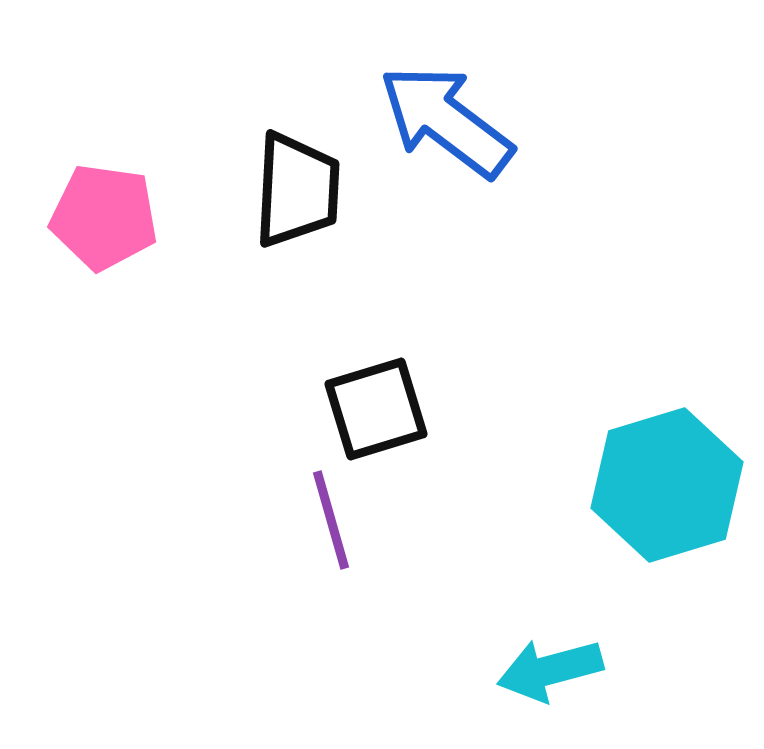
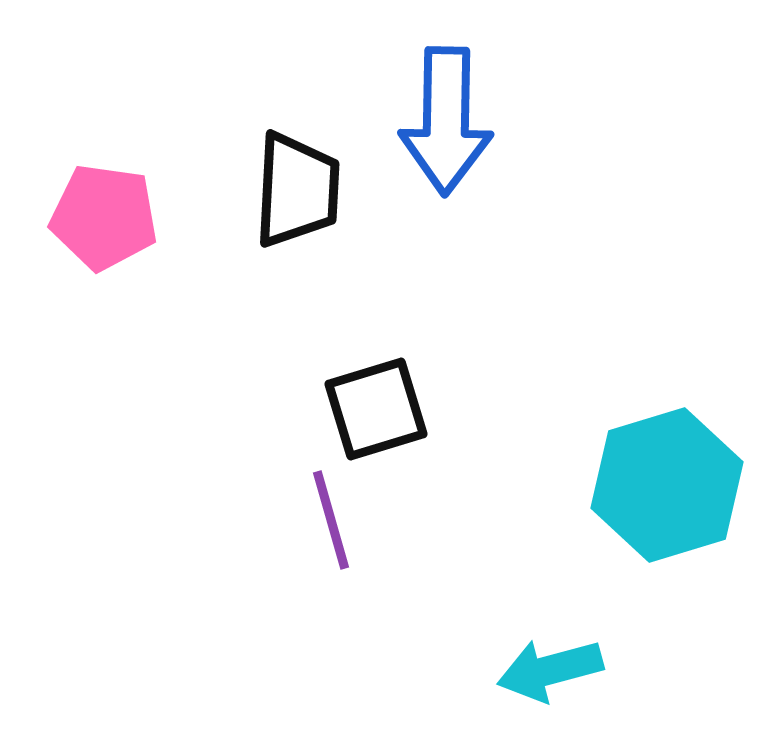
blue arrow: rotated 126 degrees counterclockwise
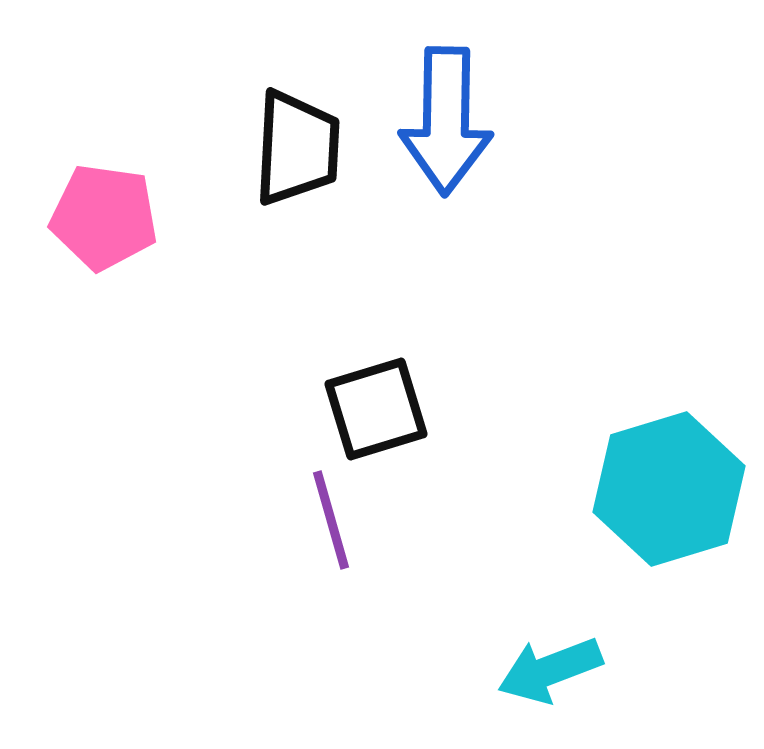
black trapezoid: moved 42 px up
cyan hexagon: moved 2 px right, 4 px down
cyan arrow: rotated 6 degrees counterclockwise
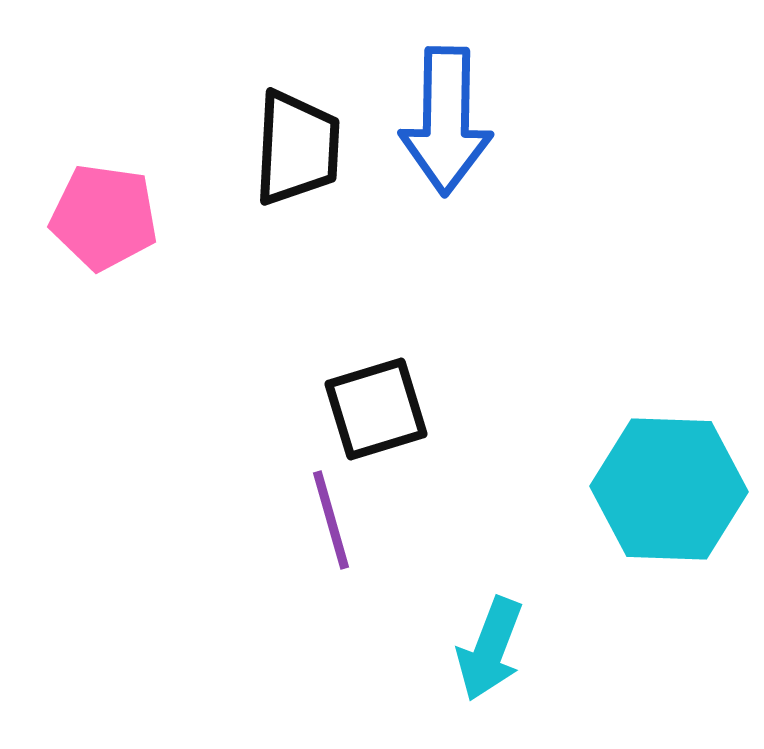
cyan hexagon: rotated 19 degrees clockwise
cyan arrow: moved 60 px left, 21 px up; rotated 48 degrees counterclockwise
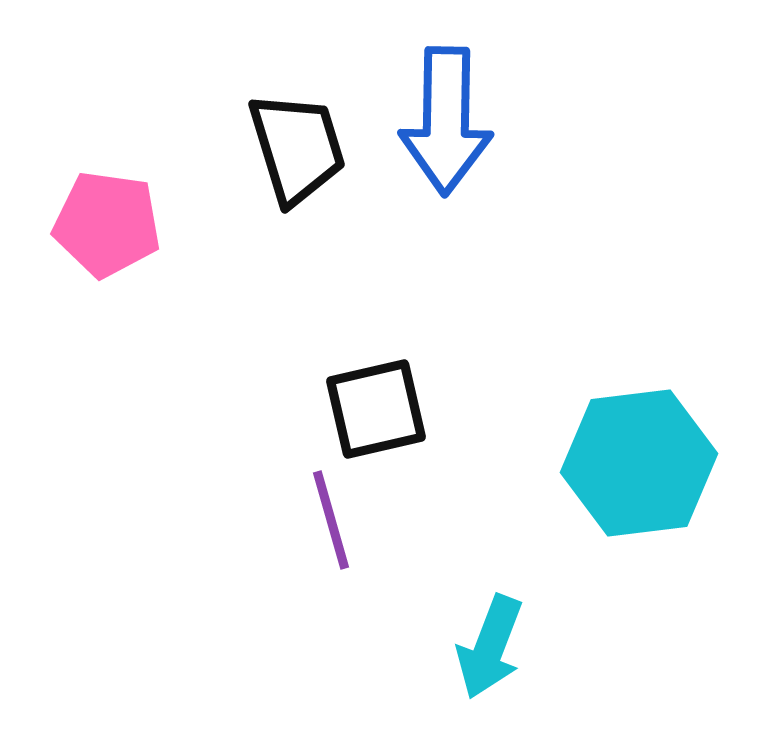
black trapezoid: rotated 20 degrees counterclockwise
pink pentagon: moved 3 px right, 7 px down
black square: rotated 4 degrees clockwise
cyan hexagon: moved 30 px left, 26 px up; rotated 9 degrees counterclockwise
cyan arrow: moved 2 px up
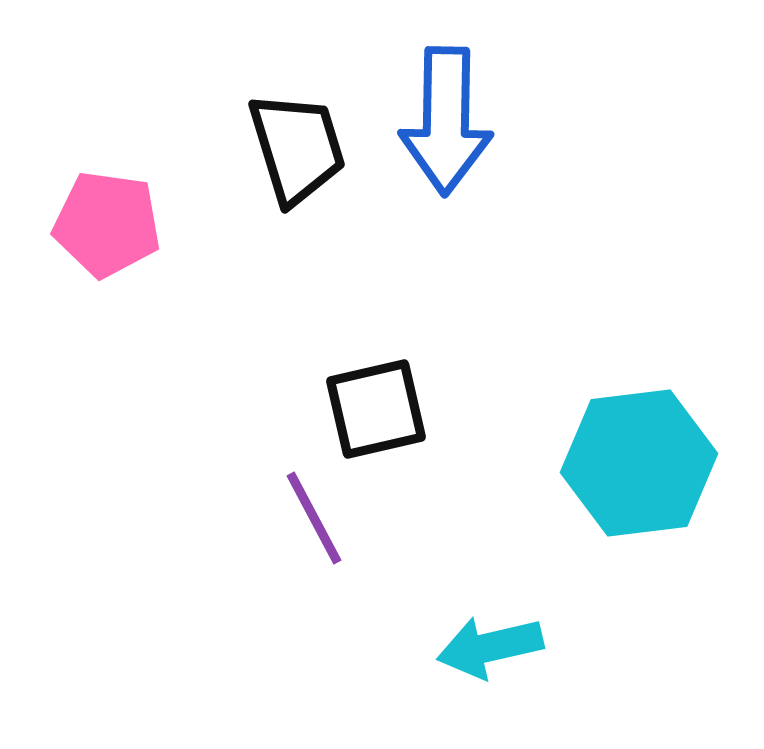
purple line: moved 17 px left, 2 px up; rotated 12 degrees counterclockwise
cyan arrow: rotated 56 degrees clockwise
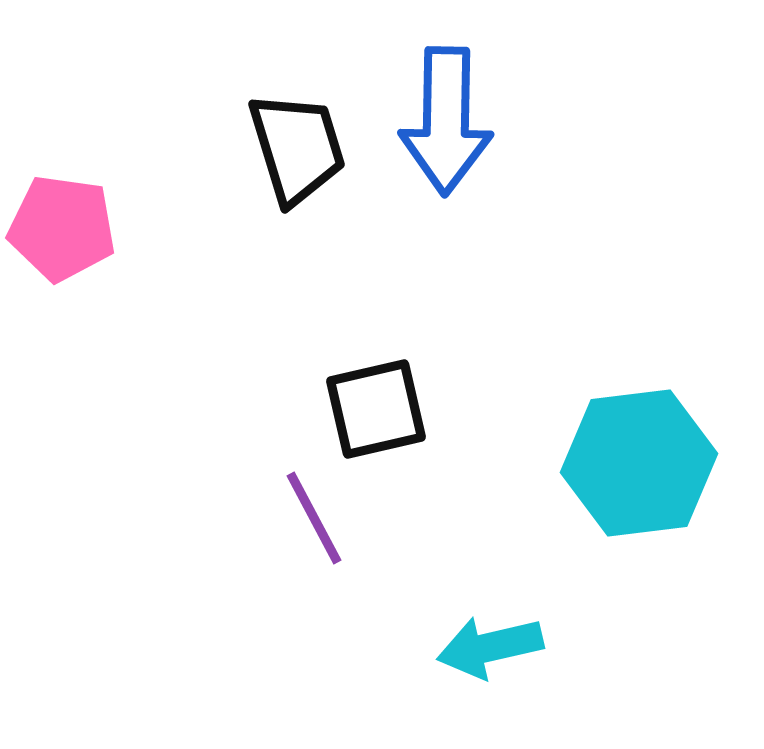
pink pentagon: moved 45 px left, 4 px down
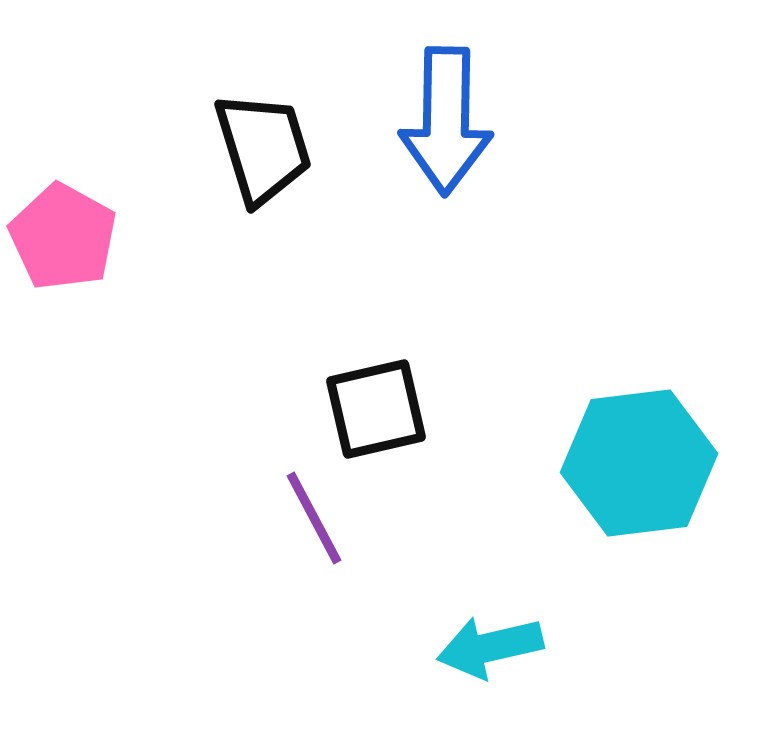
black trapezoid: moved 34 px left
pink pentagon: moved 1 px right, 9 px down; rotated 21 degrees clockwise
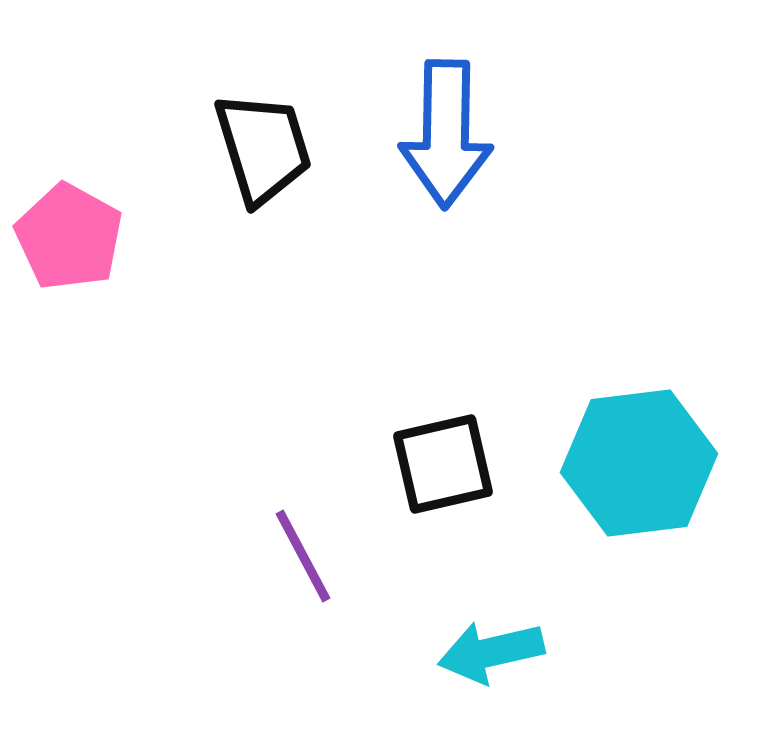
blue arrow: moved 13 px down
pink pentagon: moved 6 px right
black square: moved 67 px right, 55 px down
purple line: moved 11 px left, 38 px down
cyan arrow: moved 1 px right, 5 px down
